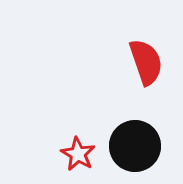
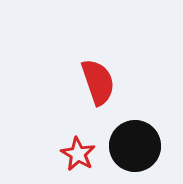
red semicircle: moved 48 px left, 20 px down
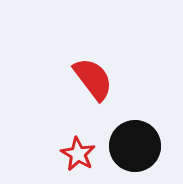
red semicircle: moved 5 px left, 3 px up; rotated 18 degrees counterclockwise
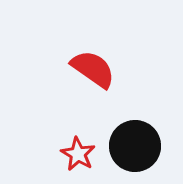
red semicircle: moved 10 px up; rotated 18 degrees counterclockwise
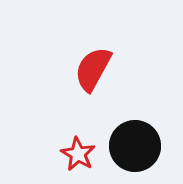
red semicircle: rotated 96 degrees counterclockwise
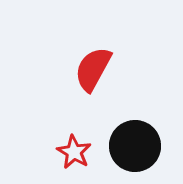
red star: moved 4 px left, 2 px up
